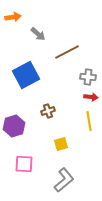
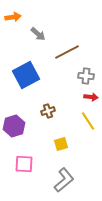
gray cross: moved 2 px left, 1 px up
yellow line: moved 1 px left; rotated 24 degrees counterclockwise
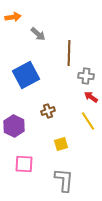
brown line: moved 2 px right, 1 px down; rotated 60 degrees counterclockwise
red arrow: rotated 152 degrees counterclockwise
purple hexagon: rotated 15 degrees counterclockwise
gray L-shape: rotated 45 degrees counterclockwise
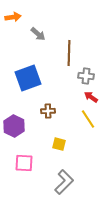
blue square: moved 2 px right, 3 px down; rotated 8 degrees clockwise
brown cross: rotated 16 degrees clockwise
yellow line: moved 2 px up
yellow square: moved 2 px left; rotated 32 degrees clockwise
pink square: moved 1 px up
gray L-shape: moved 2 px down; rotated 40 degrees clockwise
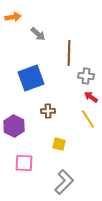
blue square: moved 3 px right
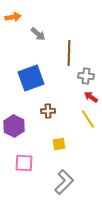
yellow square: rotated 24 degrees counterclockwise
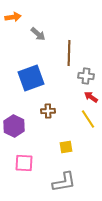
yellow square: moved 7 px right, 3 px down
gray L-shape: rotated 35 degrees clockwise
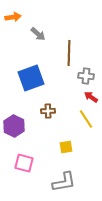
yellow line: moved 2 px left
pink square: rotated 12 degrees clockwise
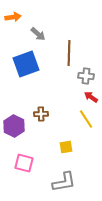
blue square: moved 5 px left, 14 px up
brown cross: moved 7 px left, 3 px down
